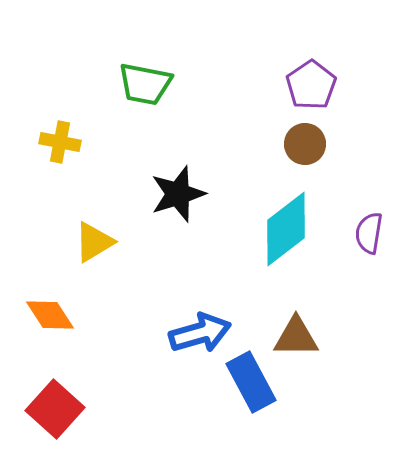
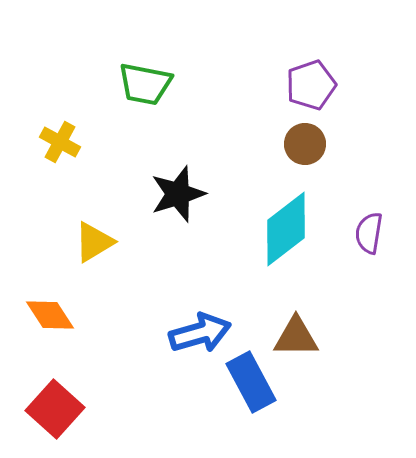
purple pentagon: rotated 15 degrees clockwise
yellow cross: rotated 18 degrees clockwise
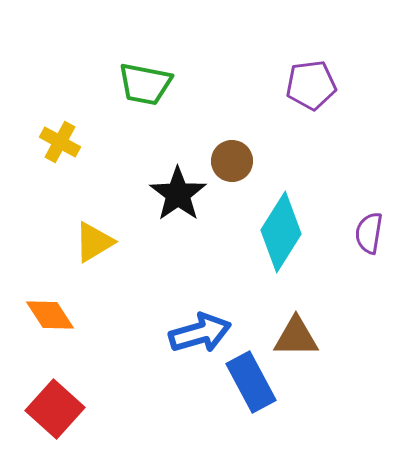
purple pentagon: rotated 12 degrees clockwise
brown circle: moved 73 px left, 17 px down
black star: rotated 18 degrees counterclockwise
cyan diamond: moved 5 px left, 3 px down; rotated 20 degrees counterclockwise
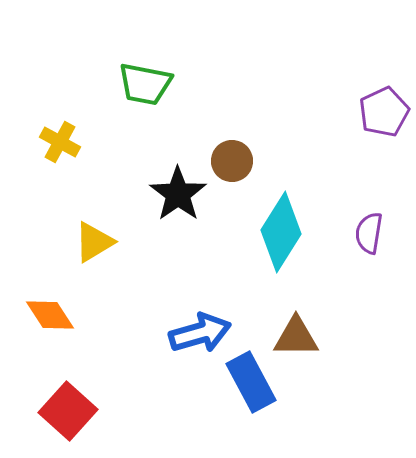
purple pentagon: moved 73 px right, 27 px down; rotated 18 degrees counterclockwise
red square: moved 13 px right, 2 px down
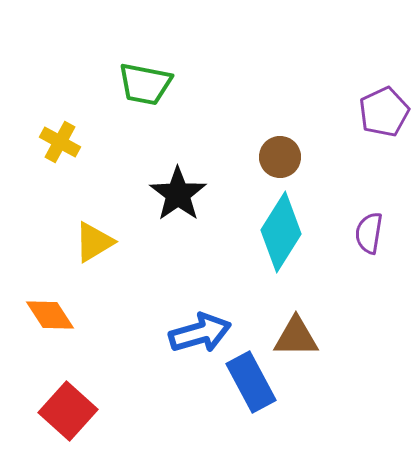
brown circle: moved 48 px right, 4 px up
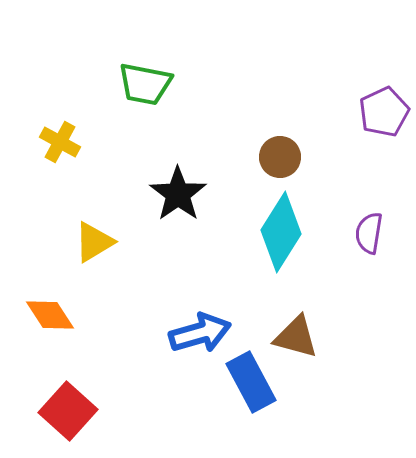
brown triangle: rotated 15 degrees clockwise
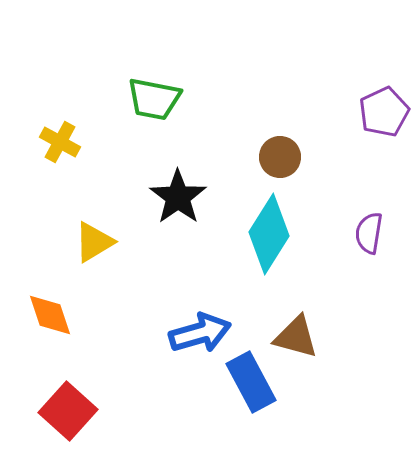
green trapezoid: moved 9 px right, 15 px down
black star: moved 3 px down
cyan diamond: moved 12 px left, 2 px down
orange diamond: rotated 15 degrees clockwise
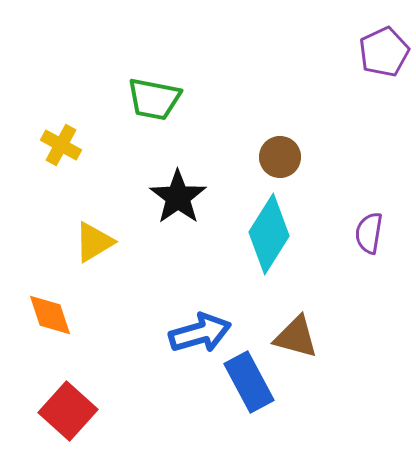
purple pentagon: moved 60 px up
yellow cross: moved 1 px right, 3 px down
blue rectangle: moved 2 px left
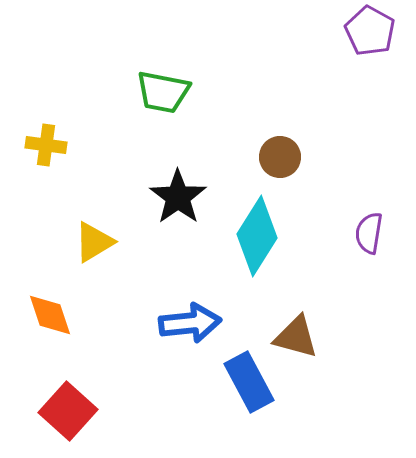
purple pentagon: moved 14 px left, 21 px up; rotated 18 degrees counterclockwise
green trapezoid: moved 9 px right, 7 px up
yellow cross: moved 15 px left; rotated 21 degrees counterclockwise
cyan diamond: moved 12 px left, 2 px down
blue arrow: moved 10 px left, 10 px up; rotated 10 degrees clockwise
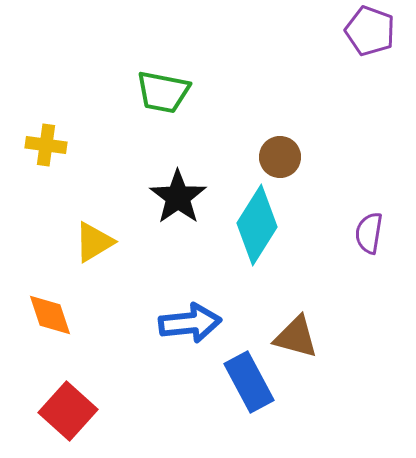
purple pentagon: rotated 9 degrees counterclockwise
cyan diamond: moved 11 px up
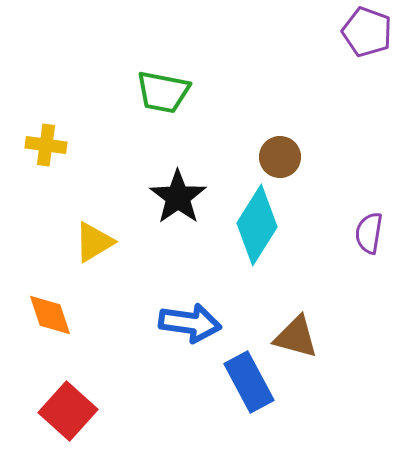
purple pentagon: moved 3 px left, 1 px down
blue arrow: rotated 14 degrees clockwise
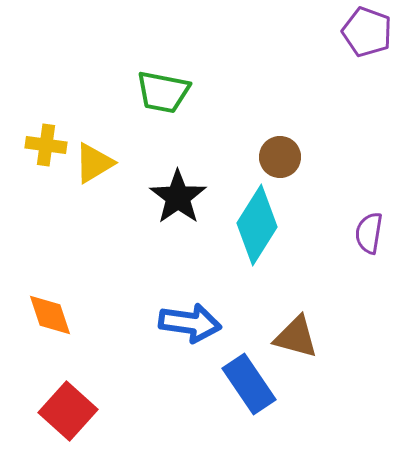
yellow triangle: moved 79 px up
blue rectangle: moved 2 px down; rotated 6 degrees counterclockwise
